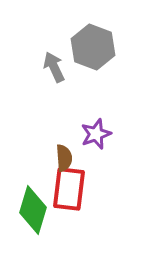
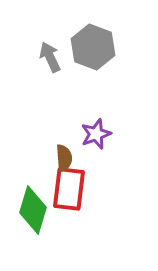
gray arrow: moved 4 px left, 10 px up
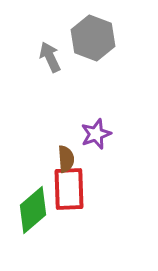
gray hexagon: moved 9 px up
brown semicircle: moved 2 px right, 1 px down
red rectangle: rotated 9 degrees counterclockwise
green diamond: rotated 33 degrees clockwise
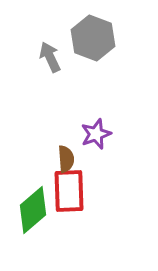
red rectangle: moved 2 px down
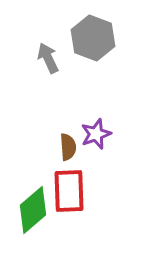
gray arrow: moved 2 px left, 1 px down
brown semicircle: moved 2 px right, 12 px up
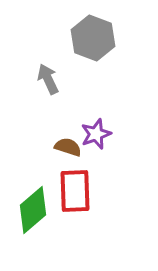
gray arrow: moved 21 px down
brown semicircle: rotated 68 degrees counterclockwise
red rectangle: moved 6 px right
